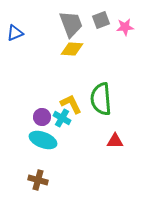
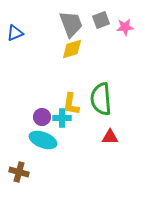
yellow diamond: rotated 20 degrees counterclockwise
yellow L-shape: rotated 145 degrees counterclockwise
cyan cross: rotated 30 degrees counterclockwise
red triangle: moved 5 px left, 4 px up
brown cross: moved 19 px left, 8 px up
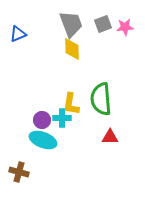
gray square: moved 2 px right, 4 px down
blue triangle: moved 3 px right, 1 px down
yellow diamond: rotated 75 degrees counterclockwise
purple circle: moved 3 px down
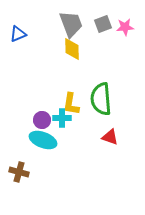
red triangle: rotated 18 degrees clockwise
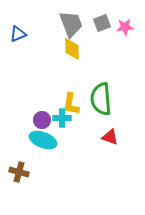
gray square: moved 1 px left, 1 px up
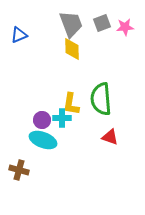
blue triangle: moved 1 px right, 1 px down
brown cross: moved 2 px up
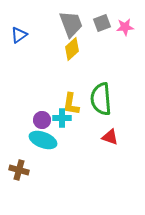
blue triangle: rotated 12 degrees counterclockwise
yellow diamond: rotated 50 degrees clockwise
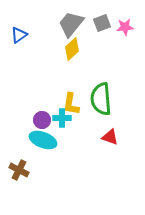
gray trapezoid: rotated 120 degrees counterclockwise
brown cross: rotated 12 degrees clockwise
